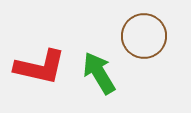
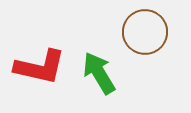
brown circle: moved 1 px right, 4 px up
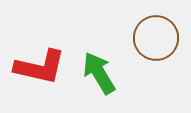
brown circle: moved 11 px right, 6 px down
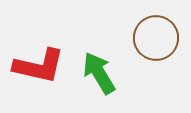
red L-shape: moved 1 px left, 1 px up
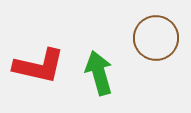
green arrow: rotated 15 degrees clockwise
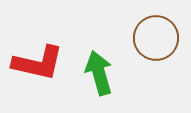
red L-shape: moved 1 px left, 3 px up
